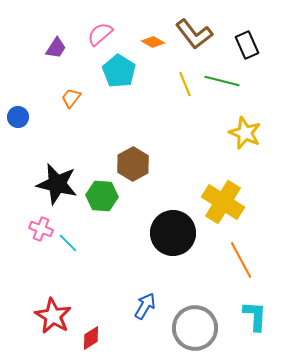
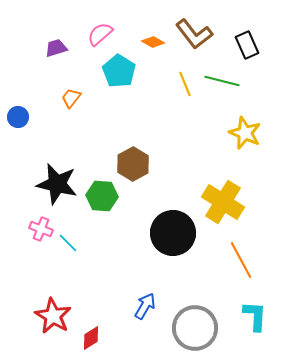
purple trapezoid: rotated 140 degrees counterclockwise
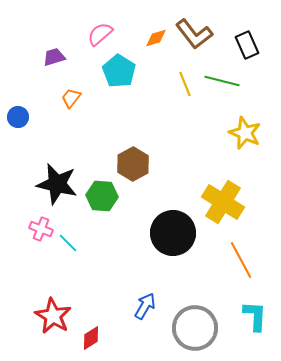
orange diamond: moved 3 px right, 4 px up; rotated 45 degrees counterclockwise
purple trapezoid: moved 2 px left, 9 px down
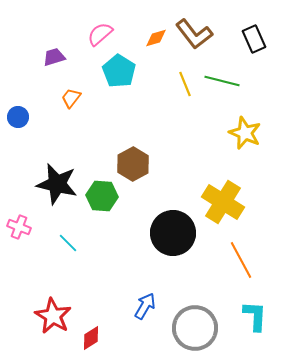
black rectangle: moved 7 px right, 6 px up
pink cross: moved 22 px left, 2 px up
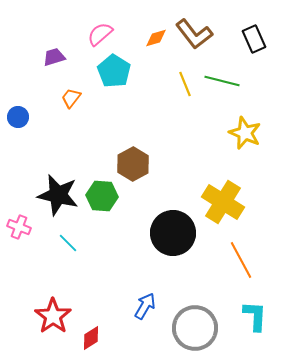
cyan pentagon: moved 5 px left
black star: moved 1 px right, 11 px down
red star: rotated 6 degrees clockwise
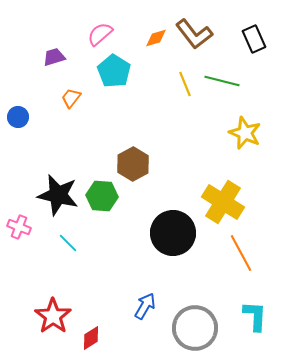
orange line: moved 7 px up
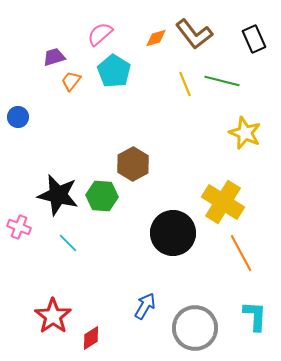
orange trapezoid: moved 17 px up
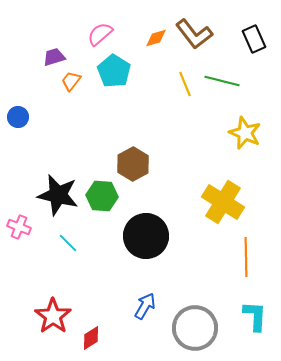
black circle: moved 27 px left, 3 px down
orange line: moved 5 px right, 4 px down; rotated 27 degrees clockwise
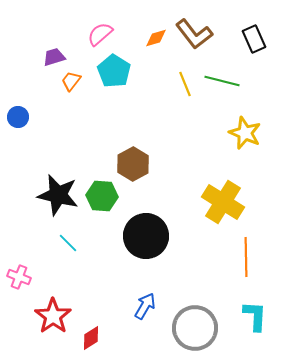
pink cross: moved 50 px down
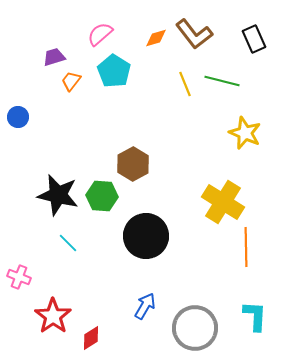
orange line: moved 10 px up
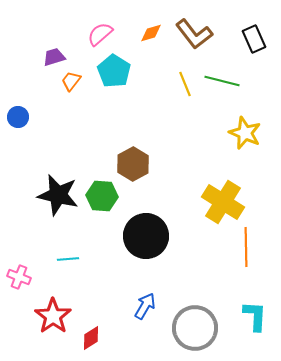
orange diamond: moved 5 px left, 5 px up
cyan line: moved 16 px down; rotated 50 degrees counterclockwise
